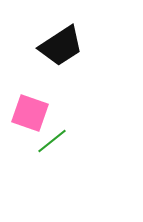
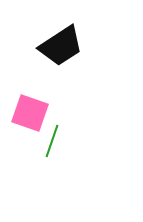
green line: rotated 32 degrees counterclockwise
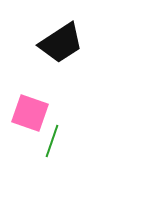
black trapezoid: moved 3 px up
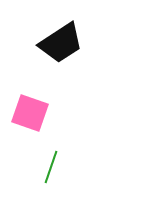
green line: moved 1 px left, 26 px down
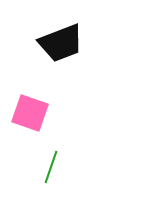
black trapezoid: rotated 12 degrees clockwise
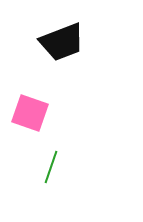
black trapezoid: moved 1 px right, 1 px up
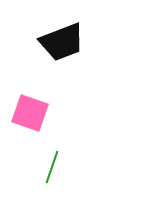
green line: moved 1 px right
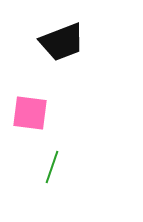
pink square: rotated 12 degrees counterclockwise
